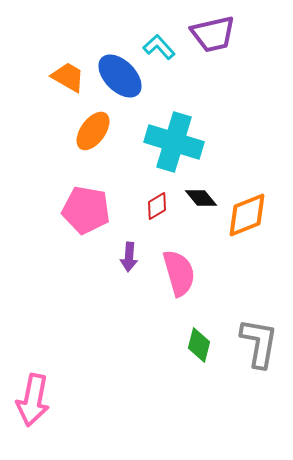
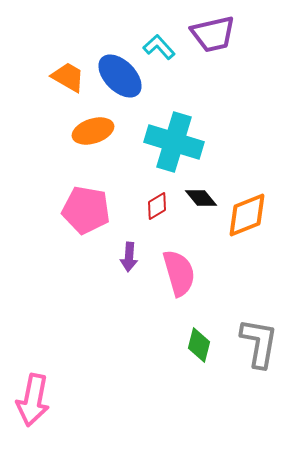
orange ellipse: rotated 36 degrees clockwise
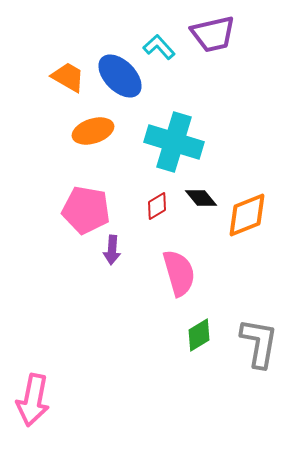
purple arrow: moved 17 px left, 7 px up
green diamond: moved 10 px up; rotated 44 degrees clockwise
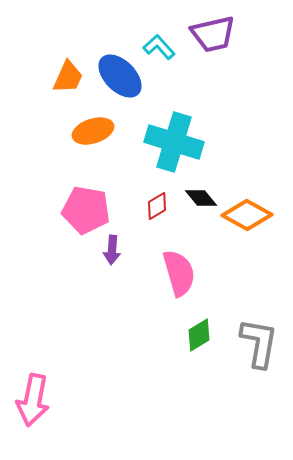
orange trapezoid: rotated 84 degrees clockwise
orange diamond: rotated 51 degrees clockwise
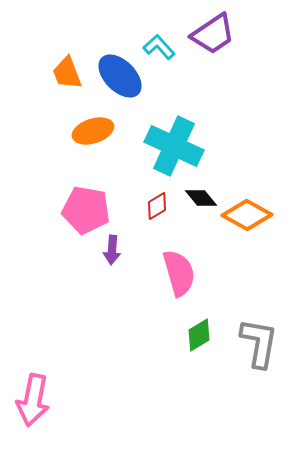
purple trapezoid: rotated 21 degrees counterclockwise
orange trapezoid: moved 1 px left, 4 px up; rotated 135 degrees clockwise
cyan cross: moved 4 px down; rotated 8 degrees clockwise
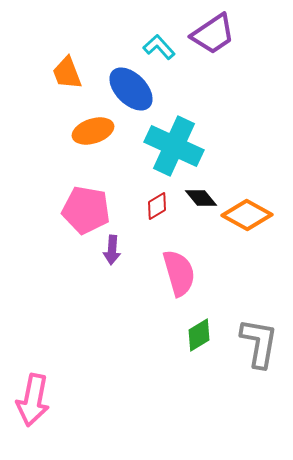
blue ellipse: moved 11 px right, 13 px down
